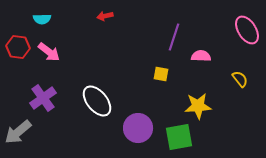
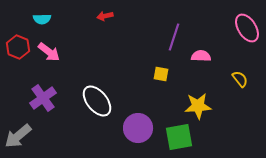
pink ellipse: moved 2 px up
red hexagon: rotated 15 degrees clockwise
gray arrow: moved 4 px down
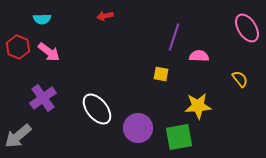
pink semicircle: moved 2 px left
white ellipse: moved 8 px down
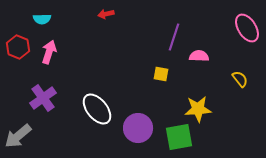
red arrow: moved 1 px right, 2 px up
pink arrow: rotated 110 degrees counterclockwise
yellow star: moved 3 px down
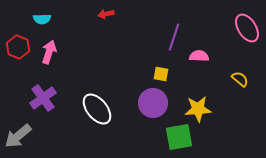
yellow semicircle: rotated 12 degrees counterclockwise
purple circle: moved 15 px right, 25 px up
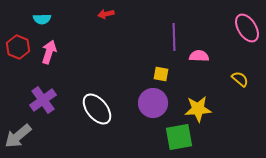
purple line: rotated 20 degrees counterclockwise
purple cross: moved 2 px down
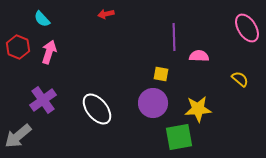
cyan semicircle: rotated 48 degrees clockwise
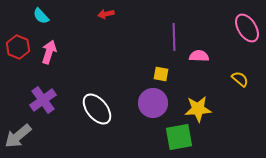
cyan semicircle: moved 1 px left, 3 px up
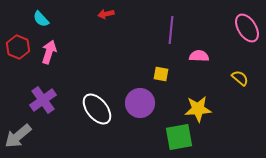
cyan semicircle: moved 3 px down
purple line: moved 3 px left, 7 px up; rotated 8 degrees clockwise
yellow semicircle: moved 1 px up
purple circle: moved 13 px left
